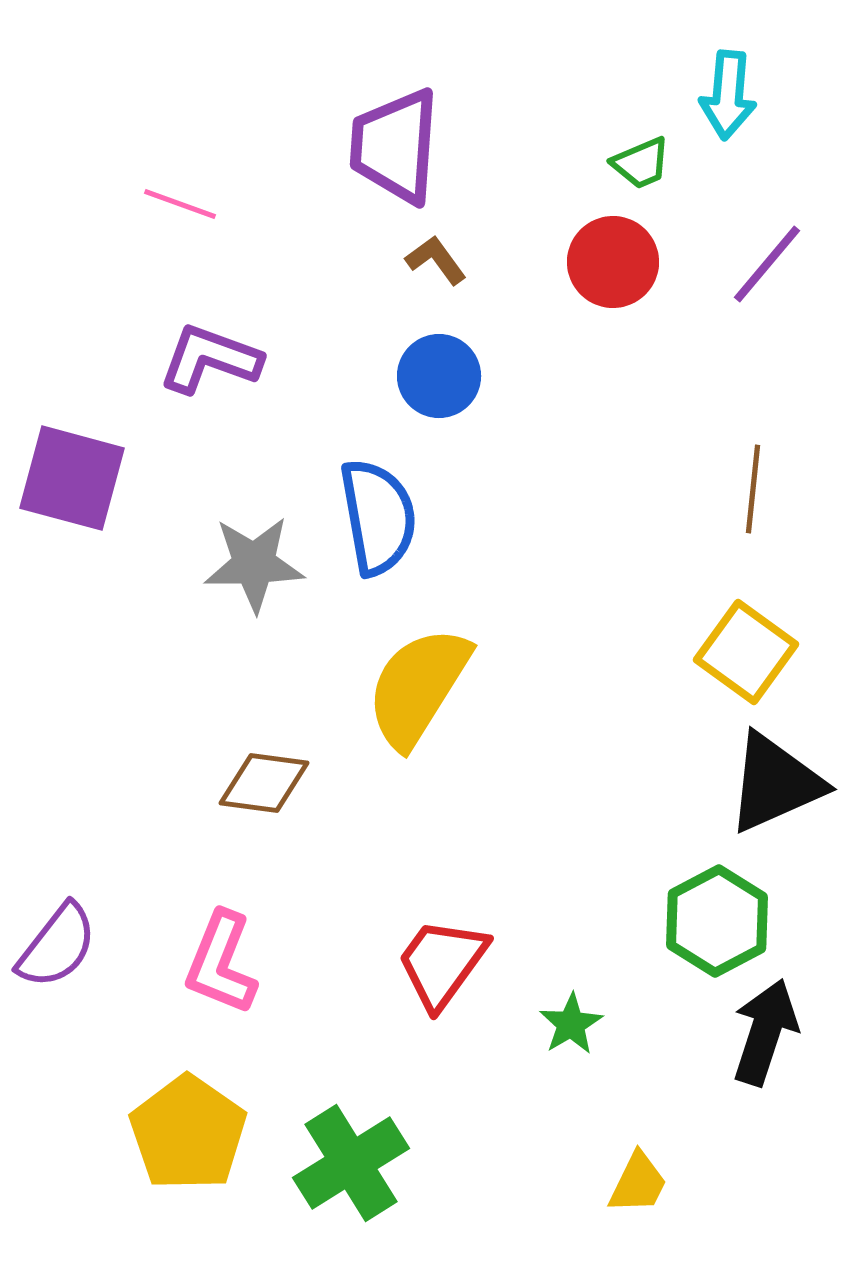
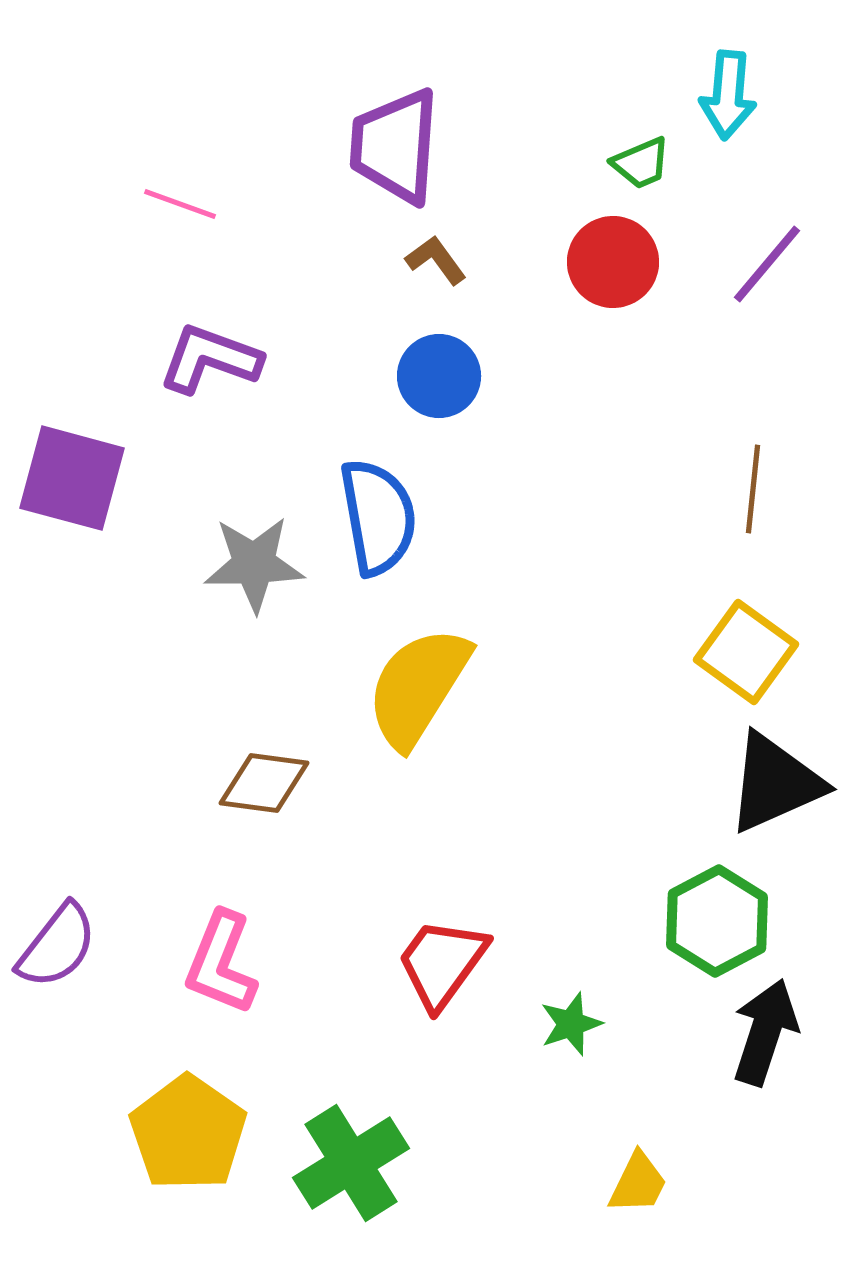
green star: rotated 12 degrees clockwise
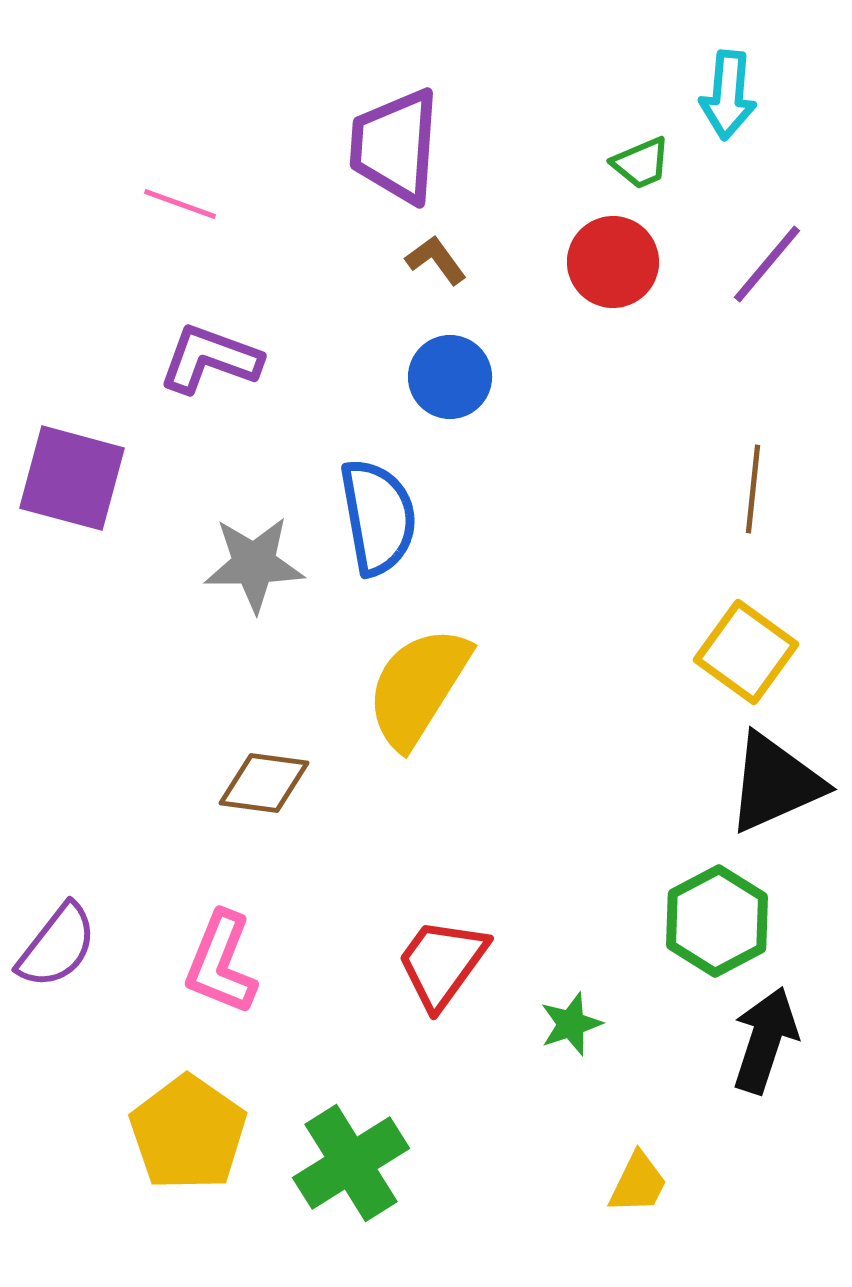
blue circle: moved 11 px right, 1 px down
black arrow: moved 8 px down
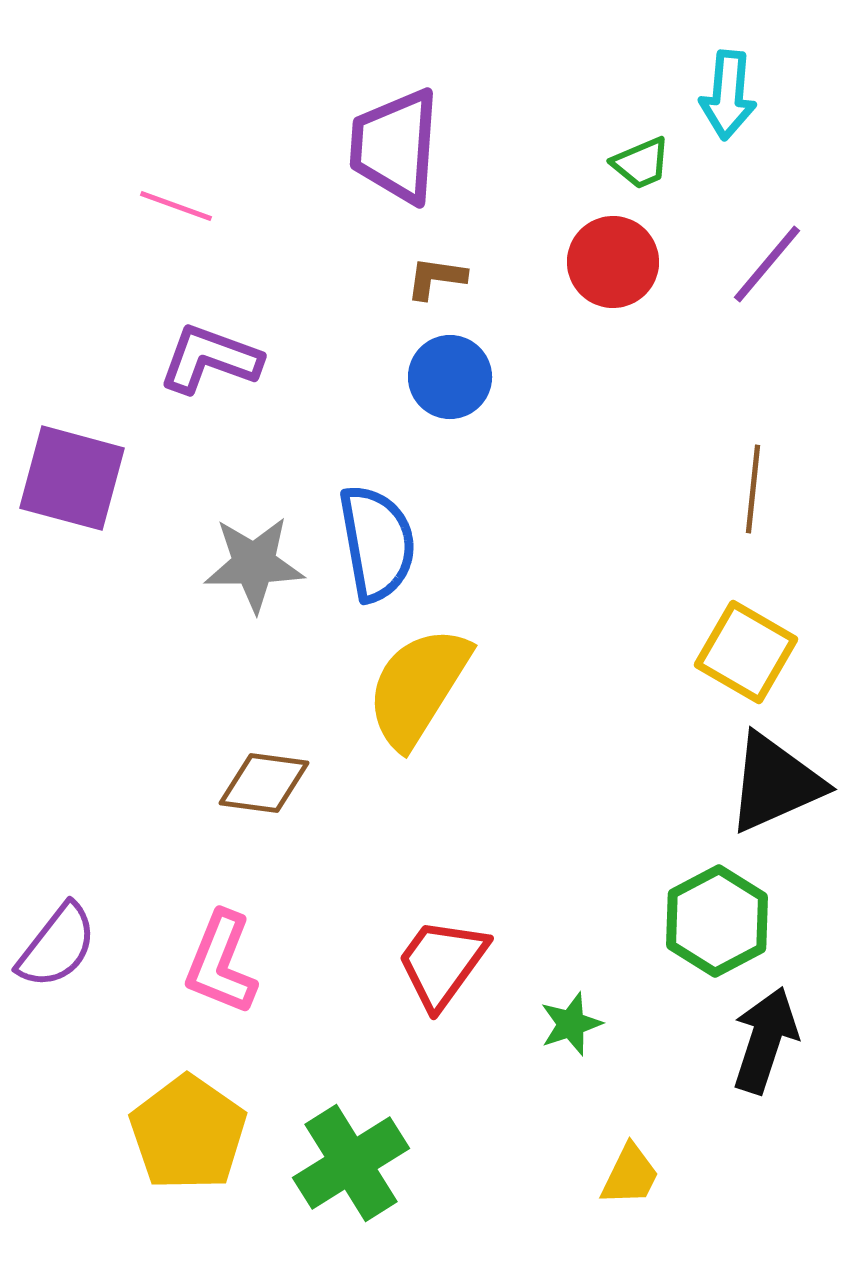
pink line: moved 4 px left, 2 px down
brown L-shape: moved 18 px down; rotated 46 degrees counterclockwise
blue semicircle: moved 1 px left, 26 px down
yellow square: rotated 6 degrees counterclockwise
yellow trapezoid: moved 8 px left, 8 px up
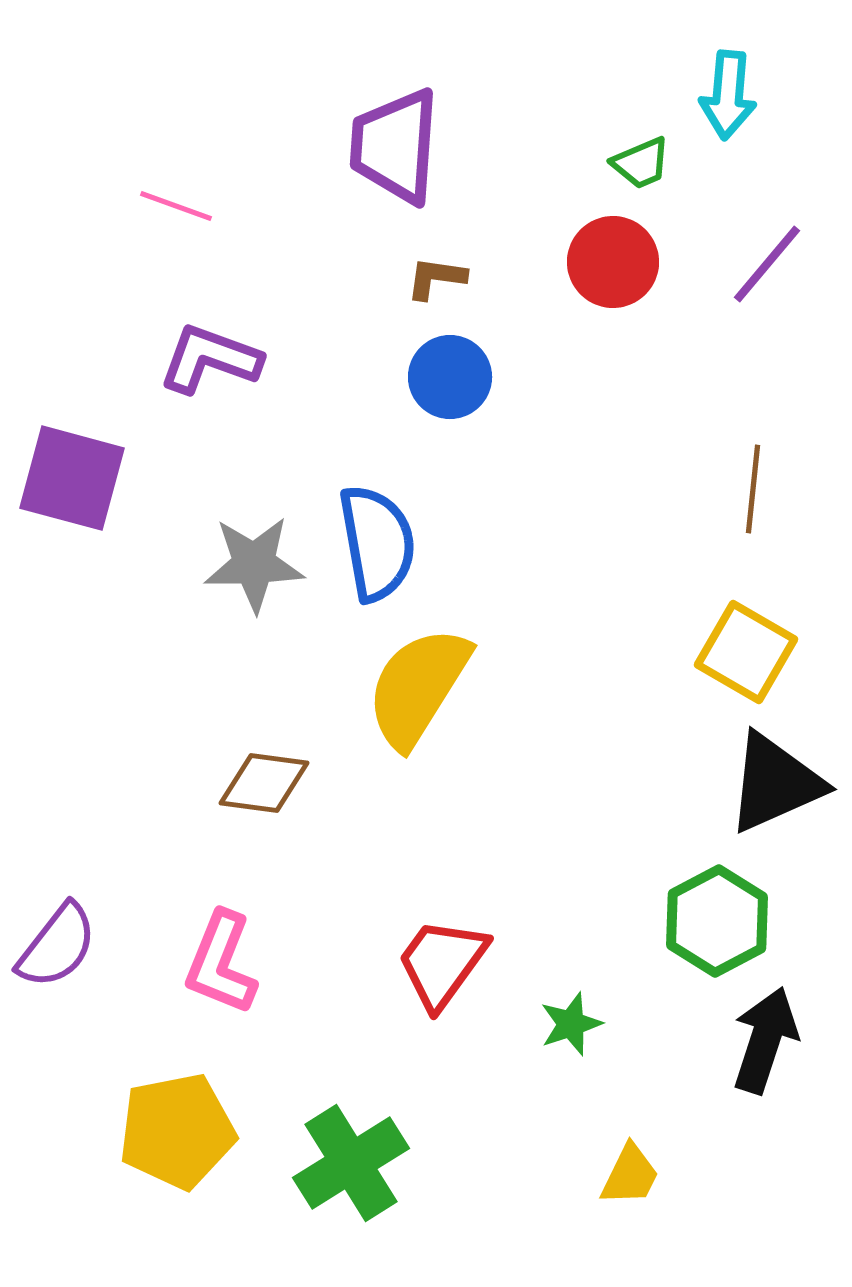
yellow pentagon: moved 11 px left, 2 px up; rotated 26 degrees clockwise
